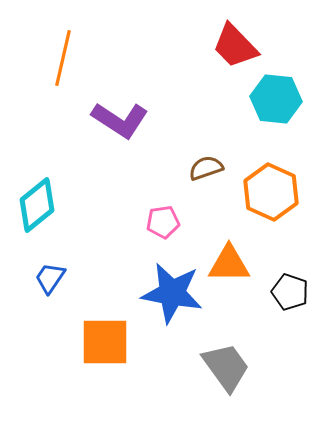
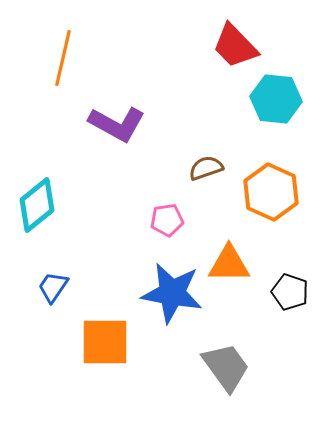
purple L-shape: moved 3 px left, 4 px down; rotated 4 degrees counterclockwise
pink pentagon: moved 4 px right, 2 px up
blue trapezoid: moved 3 px right, 9 px down
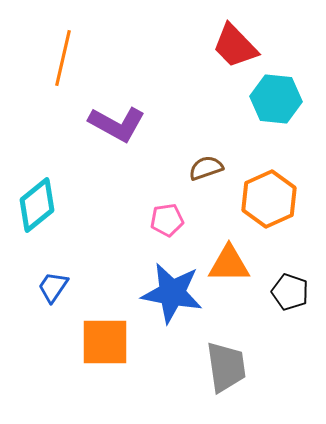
orange hexagon: moved 2 px left, 7 px down; rotated 12 degrees clockwise
gray trapezoid: rotated 28 degrees clockwise
